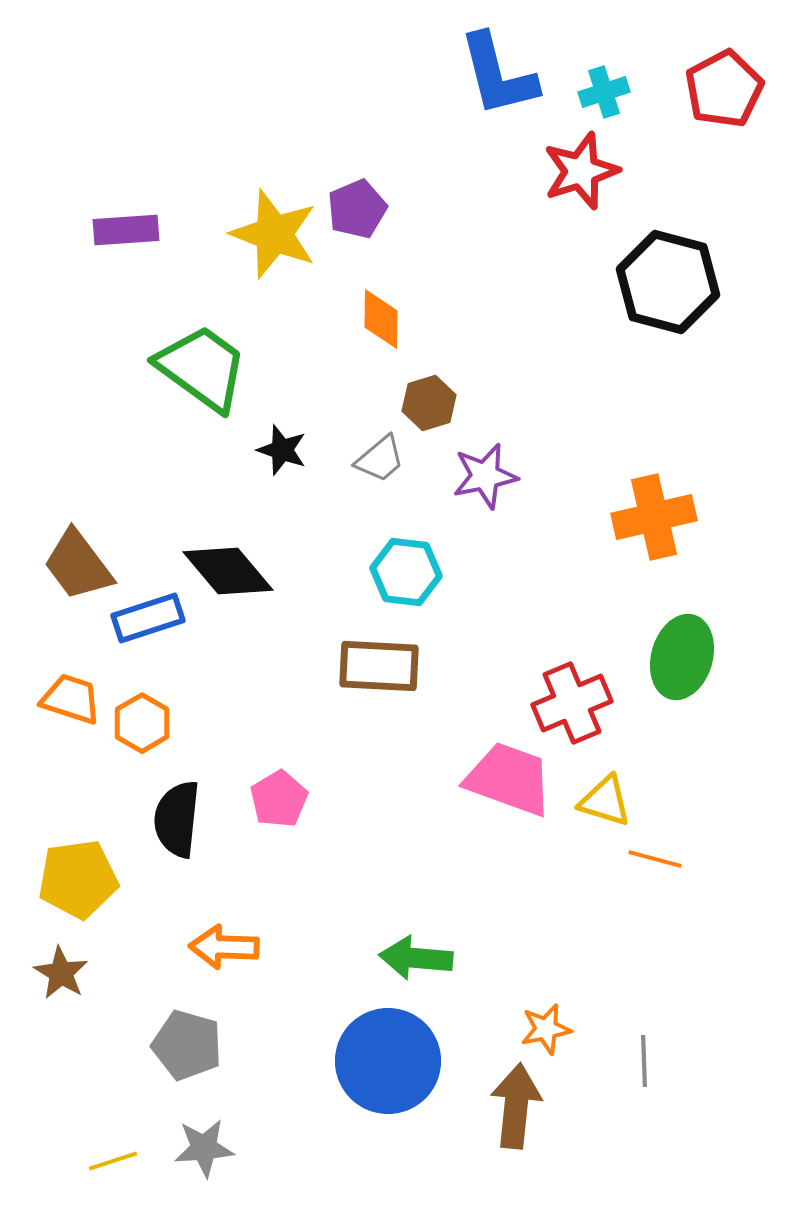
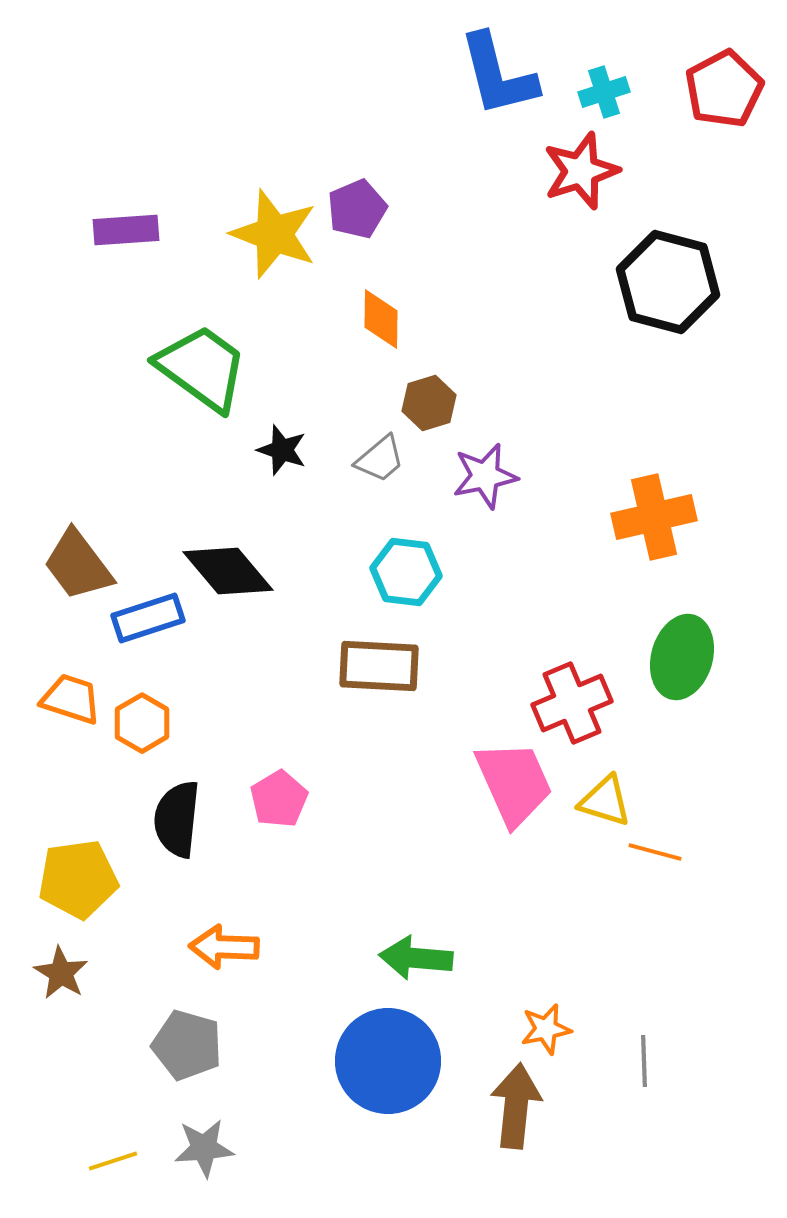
pink trapezoid: moved 5 px right, 4 px down; rotated 46 degrees clockwise
orange line: moved 7 px up
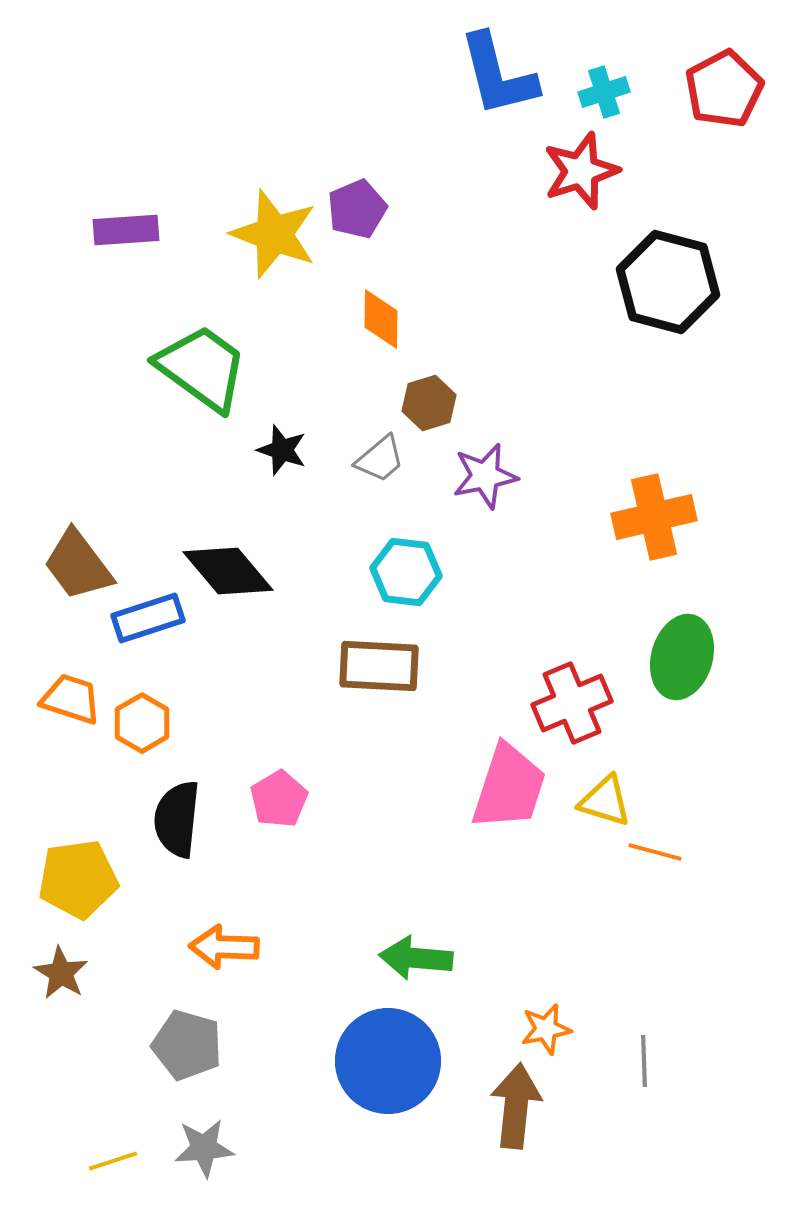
pink trapezoid: moved 5 px left, 4 px down; rotated 42 degrees clockwise
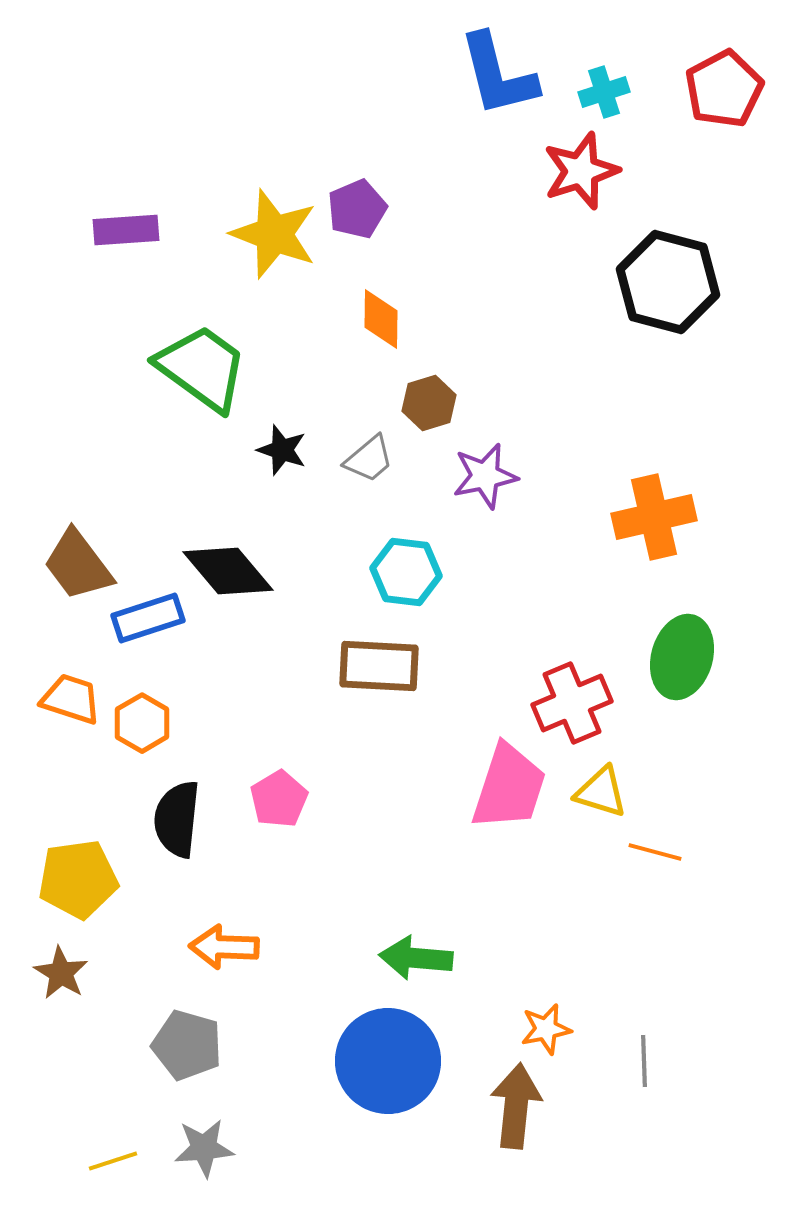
gray trapezoid: moved 11 px left
yellow triangle: moved 4 px left, 9 px up
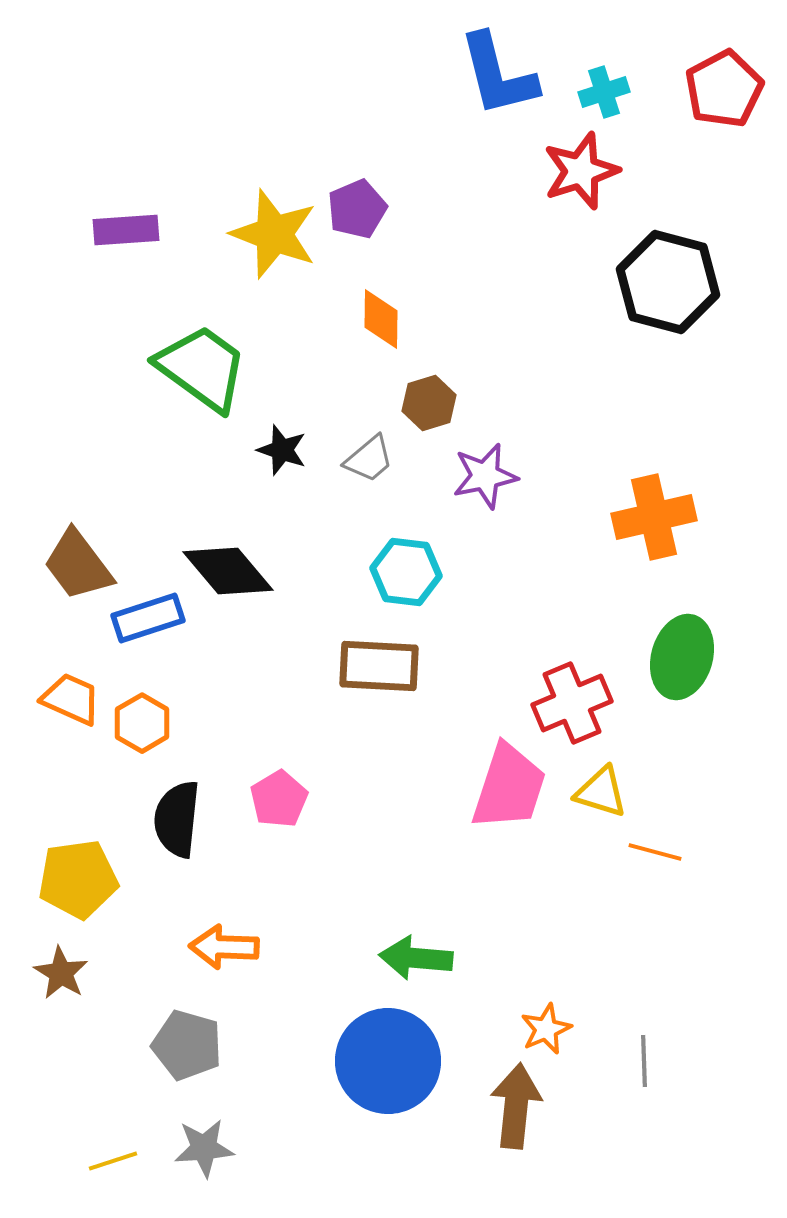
orange trapezoid: rotated 6 degrees clockwise
orange star: rotated 12 degrees counterclockwise
